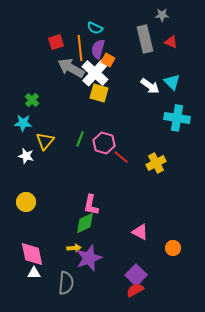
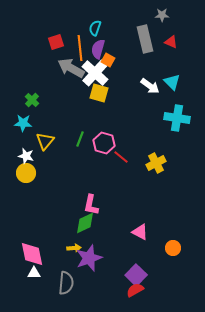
cyan semicircle: rotated 84 degrees clockwise
yellow circle: moved 29 px up
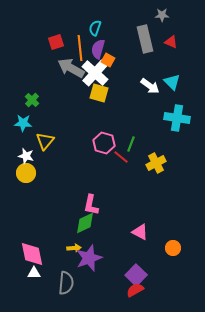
green line: moved 51 px right, 5 px down
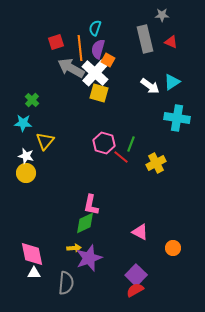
cyan triangle: rotated 42 degrees clockwise
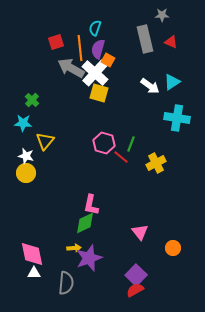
pink triangle: rotated 24 degrees clockwise
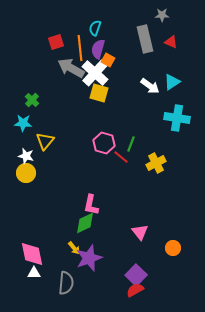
yellow arrow: rotated 56 degrees clockwise
